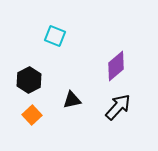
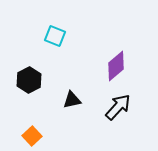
orange square: moved 21 px down
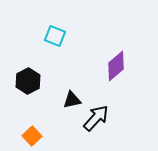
black hexagon: moved 1 px left, 1 px down
black arrow: moved 22 px left, 11 px down
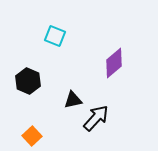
purple diamond: moved 2 px left, 3 px up
black hexagon: rotated 10 degrees counterclockwise
black triangle: moved 1 px right
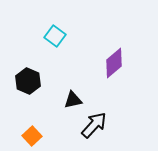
cyan square: rotated 15 degrees clockwise
black arrow: moved 2 px left, 7 px down
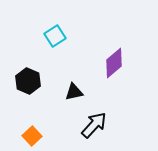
cyan square: rotated 20 degrees clockwise
black triangle: moved 1 px right, 8 px up
